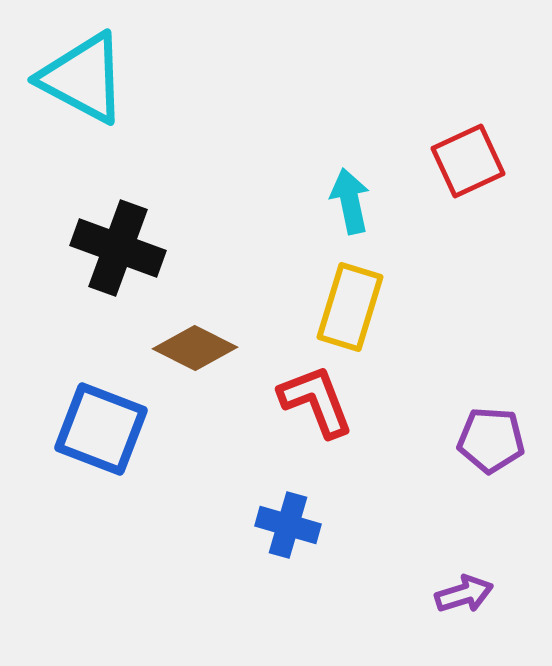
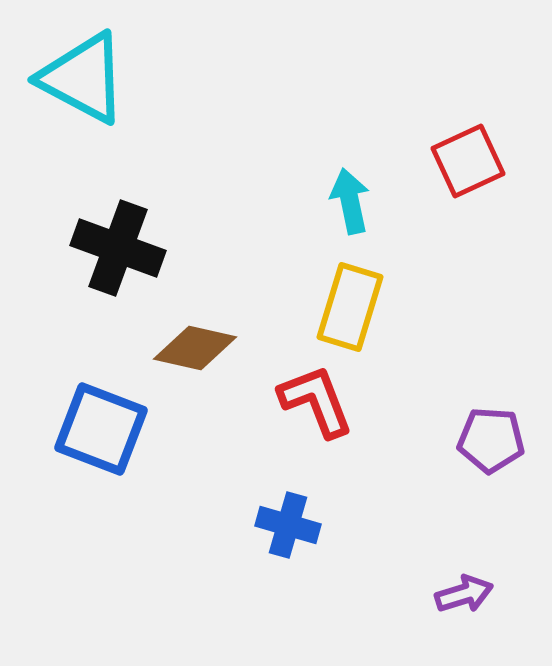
brown diamond: rotated 14 degrees counterclockwise
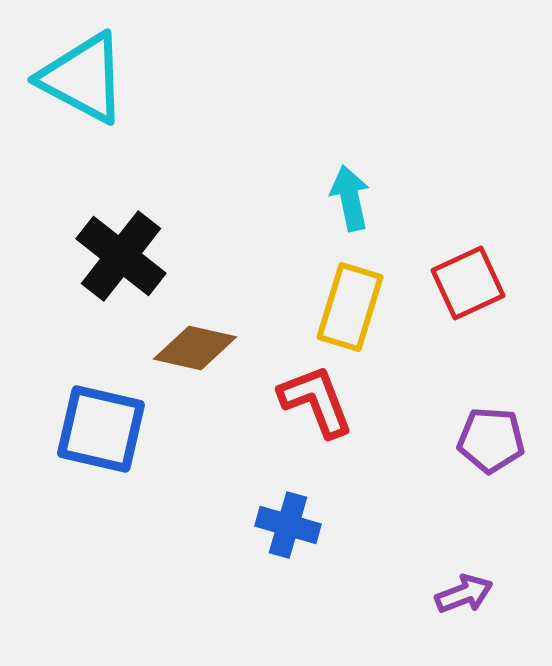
red square: moved 122 px down
cyan arrow: moved 3 px up
black cross: moved 3 px right, 8 px down; rotated 18 degrees clockwise
blue square: rotated 8 degrees counterclockwise
purple arrow: rotated 4 degrees counterclockwise
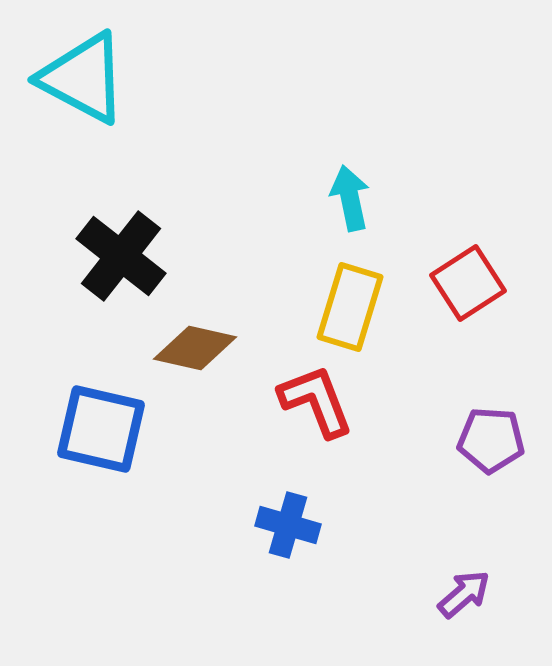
red square: rotated 8 degrees counterclockwise
purple arrow: rotated 20 degrees counterclockwise
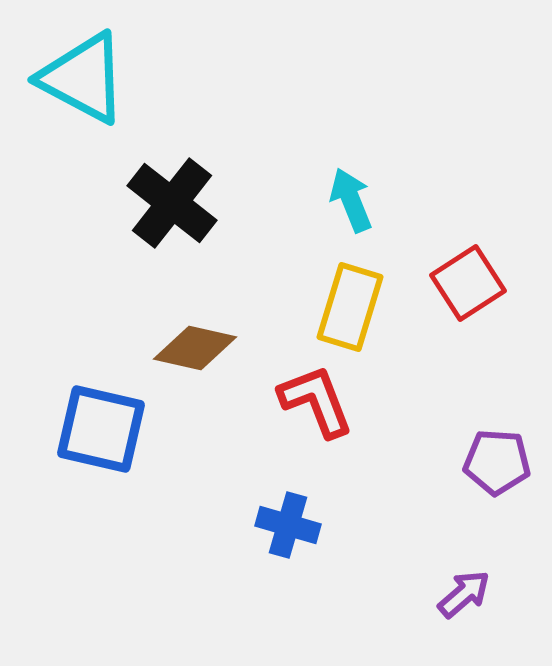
cyan arrow: moved 1 px right, 2 px down; rotated 10 degrees counterclockwise
black cross: moved 51 px right, 53 px up
purple pentagon: moved 6 px right, 22 px down
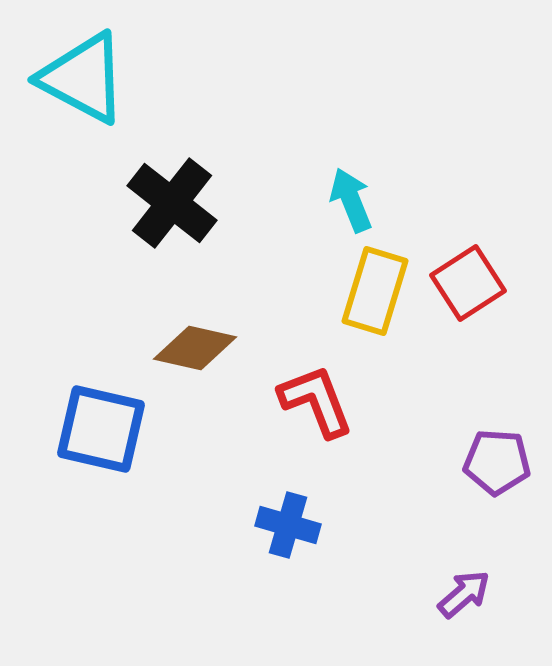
yellow rectangle: moved 25 px right, 16 px up
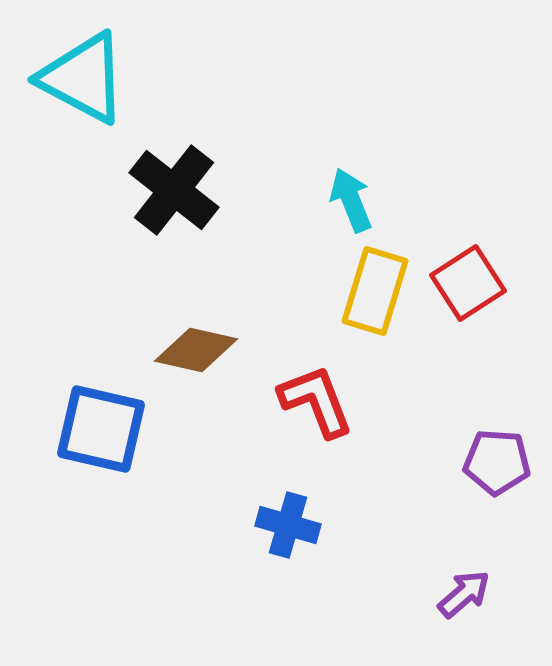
black cross: moved 2 px right, 13 px up
brown diamond: moved 1 px right, 2 px down
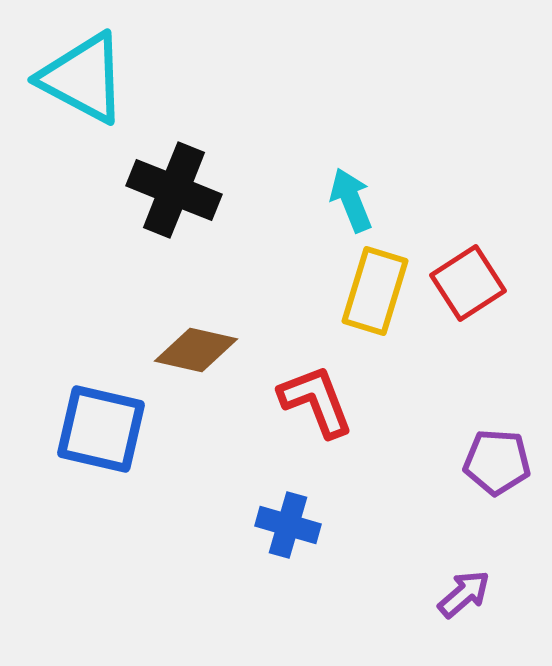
black cross: rotated 16 degrees counterclockwise
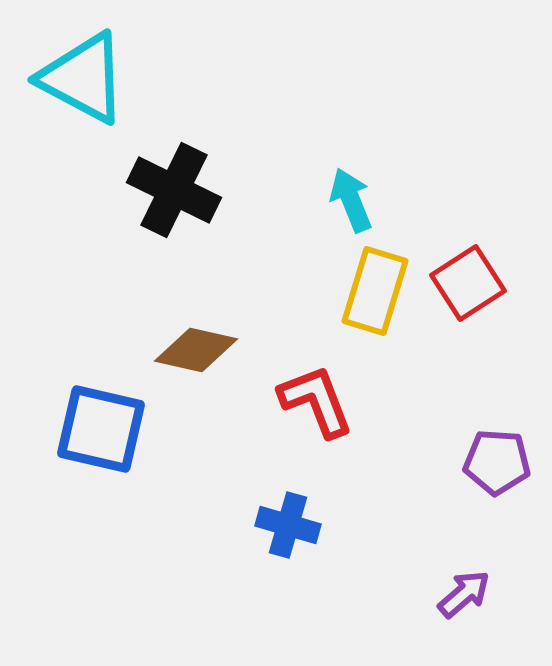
black cross: rotated 4 degrees clockwise
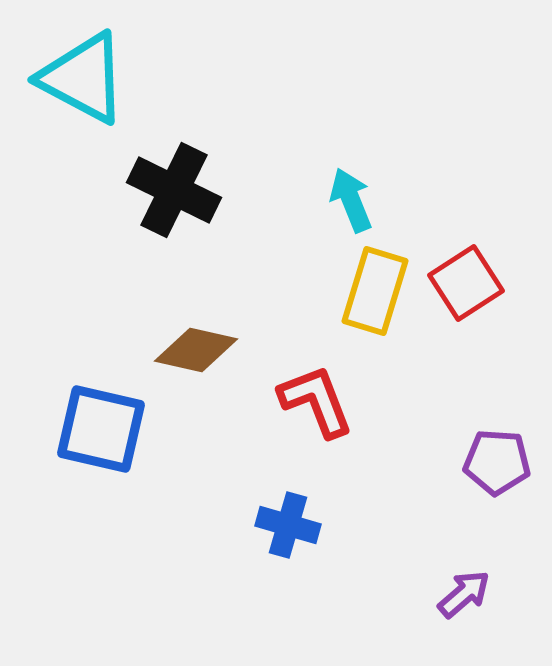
red square: moved 2 px left
